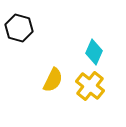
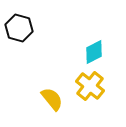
cyan diamond: rotated 40 degrees clockwise
yellow semicircle: moved 1 px left, 19 px down; rotated 65 degrees counterclockwise
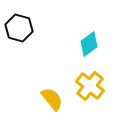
cyan diamond: moved 5 px left, 8 px up; rotated 10 degrees counterclockwise
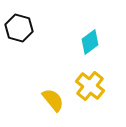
cyan diamond: moved 1 px right, 2 px up
yellow semicircle: moved 1 px right, 1 px down
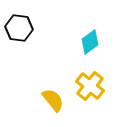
black hexagon: rotated 8 degrees counterclockwise
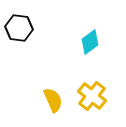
yellow cross: moved 2 px right, 10 px down
yellow semicircle: rotated 15 degrees clockwise
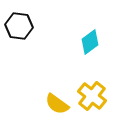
black hexagon: moved 2 px up
yellow semicircle: moved 4 px right, 4 px down; rotated 150 degrees clockwise
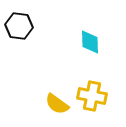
cyan diamond: rotated 55 degrees counterclockwise
yellow cross: rotated 28 degrees counterclockwise
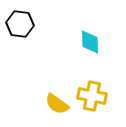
black hexagon: moved 1 px right, 2 px up
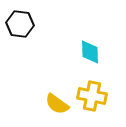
cyan diamond: moved 10 px down
